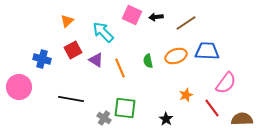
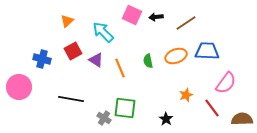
red square: moved 1 px down
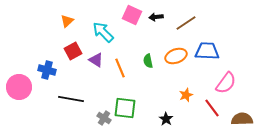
blue cross: moved 5 px right, 11 px down
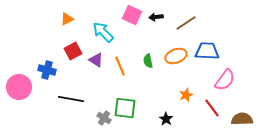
orange triangle: moved 2 px up; rotated 16 degrees clockwise
orange line: moved 2 px up
pink semicircle: moved 1 px left, 3 px up
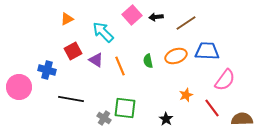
pink square: rotated 24 degrees clockwise
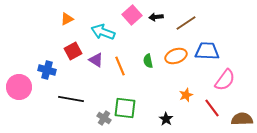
cyan arrow: rotated 25 degrees counterclockwise
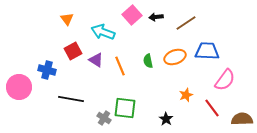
orange triangle: rotated 40 degrees counterclockwise
orange ellipse: moved 1 px left, 1 px down
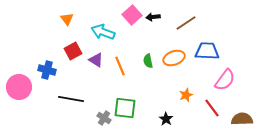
black arrow: moved 3 px left
orange ellipse: moved 1 px left, 1 px down
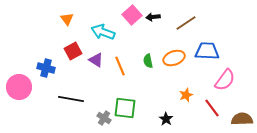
blue cross: moved 1 px left, 2 px up
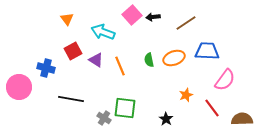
green semicircle: moved 1 px right, 1 px up
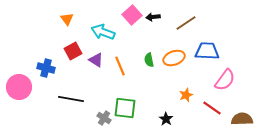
red line: rotated 18 degrees counterclockwise
